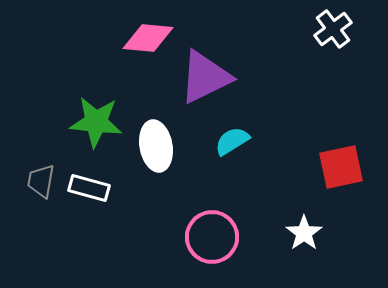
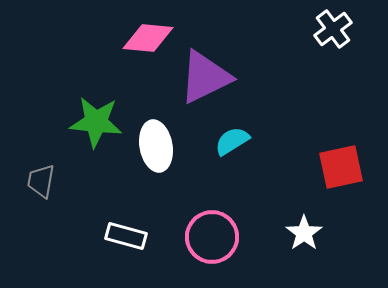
white rectangle: moved 37 px right, 48 px down
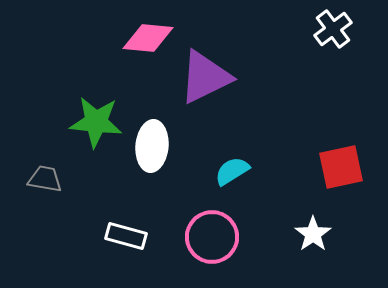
cyan semicircle: moved 30 px down
white ellipse: moved 4 px left; rotated 15 degrees clockwise
gray trapezoid: moved 4 px right, 2 px up; rotated 90 degrees clockwise
white star: moved 9 px right, 1 px down
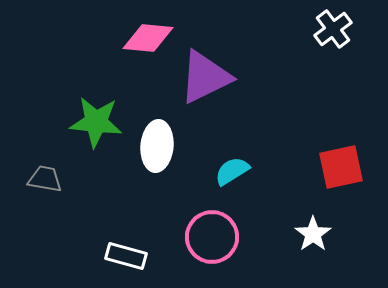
white ellipse: moved 5 px right
white rectangle: moved 20 px down
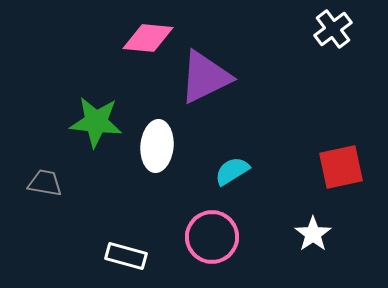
gray trapezoid: moved 4 px down
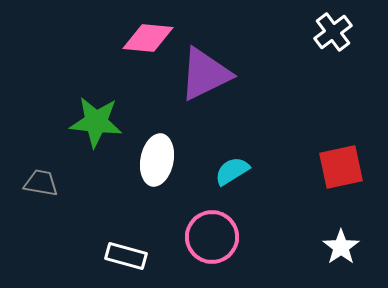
white cross: moved 3 px down
purple triangle: moved 3 px up
white ellipse: moved 14 px down; rotated 6 degrees clockwise
gray trapezoid: moved 4 px left
white star: moved 28 px right, 13 px down
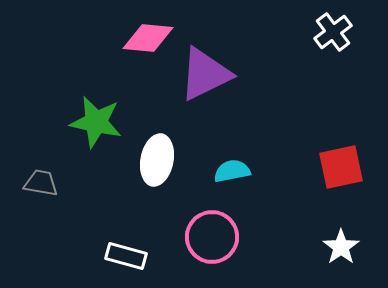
green star: rotated 6 degrees clockwise
cyan semicircle: rotated 21 degrees clockwise
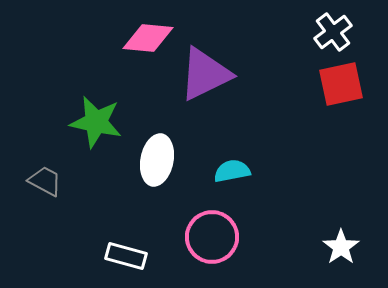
red square: moved 83 px up
gray trapezoid: moved 4 px right, 2 px up; rotated 18 degrees clockwise
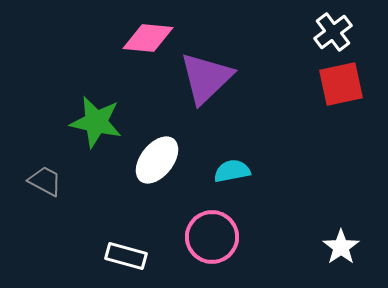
purple triangle: moved 1 px right, 4 px down; rotated 18 degrees counterclockwise
white ellipse: rotated 27 degrees clockwise
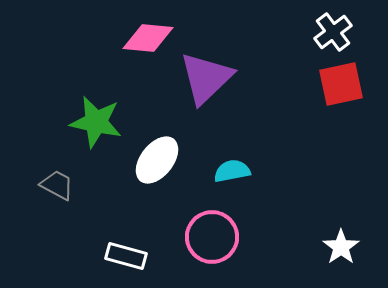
gray trapezoid: moved 12 px right, 4 px down
